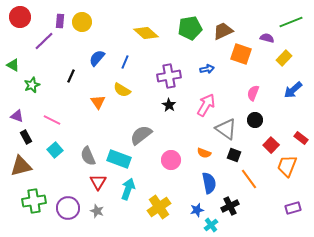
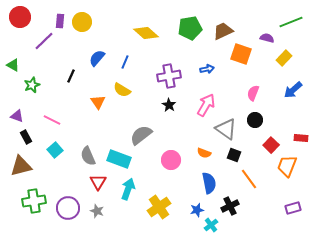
red rectangle at (301, 138): rotated 32 degrees counterclockwise
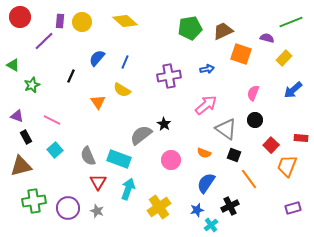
yellow diamond at (146, 33): moved 21 px left, 12 px up
black star at (169, 105): moved 5 px left, 19 px down
pink arrow at (206, 105): rotated 20 degrees clockwise
blue semicircle at (209, 183): moved 3 px left; rotated 135 degrees counterclockwise
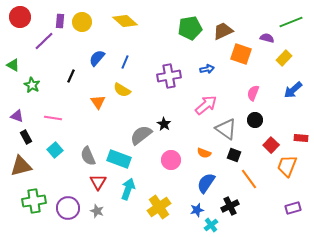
green star at (32, 85): rotated 21 degrees counterclockwise
pink line at (52, 120): moved 1 px right, 2 px up; rotated 18 degrees counterclockwise
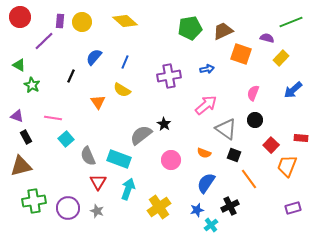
blue semicircle at (97, 58): moved 3 px left, 1 px up
yellow rectangle at (284, 58): moved 3 px left
green triangle at (13, 65): moved 6 px right
cyan square at (55, 150): moved 11 px right, 11 px up
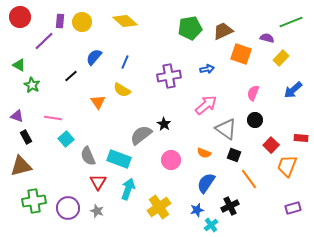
black line at (71, 76): rotated 24 degrees clockwise
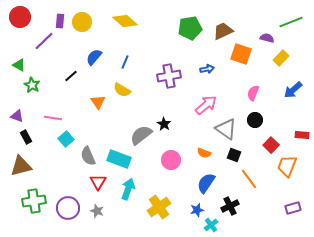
red rectangle at (301, 138): moved 1 px right, 3 px up
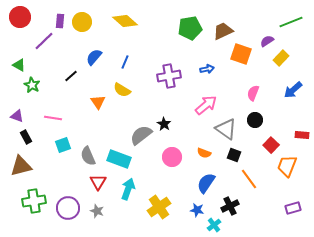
purple semicircle at (267, 38): moved 3 px down; rotated 48 degrees counterclockwise
cyan square at (66, 139): moved 3 px left, 6 px down; rotated 21 degrees clockwise
pink circle at (171, 160): moved 1 px right, 3 px up
blue star at (197, 210): rotated 24 degrees clockwise
cyan cross at (211, 225): moved 3 px right
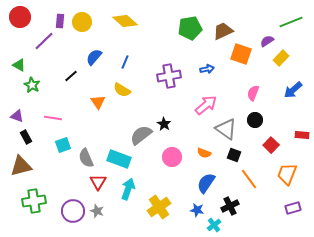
gray semicircle at (88, 156): moved 2 px left, 2 px down
orange trapezoid at (287, 166): moved 8 px down
purple circle at (68, 208): moved 5 px right, 3 px down
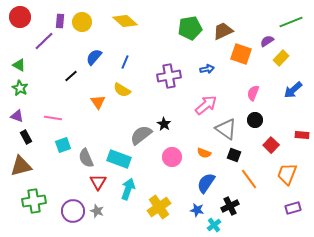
green star at (32, 85): moved 12 px left, 3 px down
